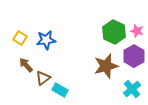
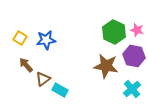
pink star: moved 1 px up
purple hexagon: rotated 20 degrees counterclockwise
brown star: rotated 25 degrees clockwise
brown triangle: moved 1 px down
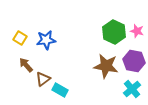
pink star: moved 1 px down
purple hexagon: moved 5 px down
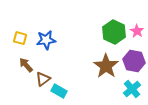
pink star: rotated 16 degrees clockwise
yellow square: rotated 16 degrees counterclockwise
brown star: rotated 25 degrees clockwise
cyan rectangle: moved 1 px left, 1 px down
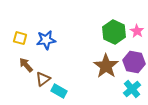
purple hexagon: moved 1 px down
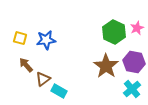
pink star: moved 3 px up; rotated 16 degrees clockwise
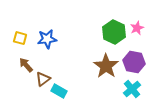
blue star: moved 1 px right, 1 px up
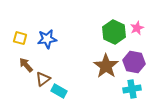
cyan cross: rotated 30 degrees clockwise
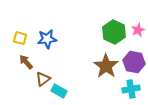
pink star: moved 1 px right, 2 px down
brown arrow: moved 3 px up
cyan cross: moved 1 px left
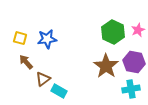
green hexagon: moved 1 px left
